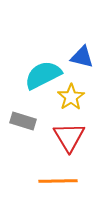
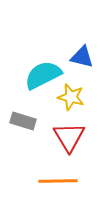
yellow star: rotated 24 degrees counterclockwise
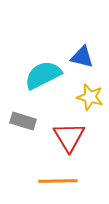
yellow star: moved 19 px right
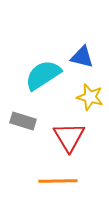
cyan semicircle: rotated 6 degrees counterclockwise
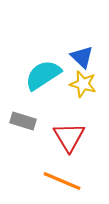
blue triangle: rotated 30 degrees clockwise
yellow star: moved 7 px left, 13 px up
orange line: moved 4 px right; rotated 24 degrees clockwise
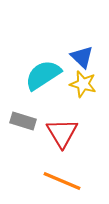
red triangle: moved 7 px left, 4 px up
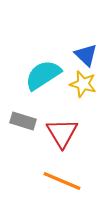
blue triangle: moved 4 px right, 2 px up
